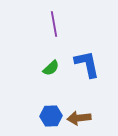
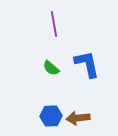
green semicircle: rotated 84 degrees clockwise
brown arrow: moved 1 px left
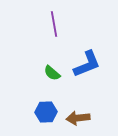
blue L-shape: rotated 80 degrees clockwise
green semicircle: moved 1 px right, 5 px down
blue hexagon: moved 5 px left, 4 px up
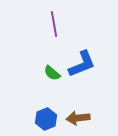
blue L-shape: moved 5 px left
blue hexagon: moved 7 px down; rotated 20 degrees counterclockwise
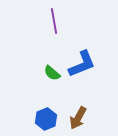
purple line: moved 3 px up
brown arrow: rotated 55 degrees counterclockwise
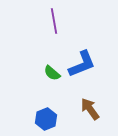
brown arrow: moved 12 px right, 9 px up; rotated 115 degrees clockwise
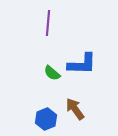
purple line: moved 6 px left, 2 px down; rotated 15 degrees clockwise
blue L-shape: rotated 24 degrees clockwise
brown arrow: moved 15 px left
